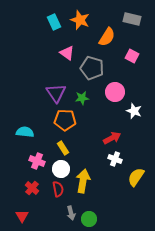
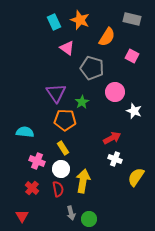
pink triangle: moved 5 px up
green star: moved 4 px down; rotated 24 degrees counterclockwise
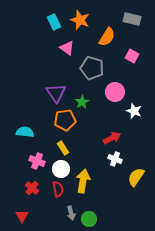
orange pentagon: rotated 10 degrees counterclockwise
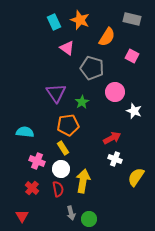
orange pentagon: moved 3 px right, 5 px down
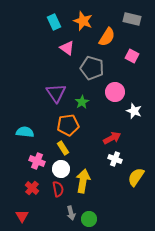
orange star: moved 3 px right, 1 px down
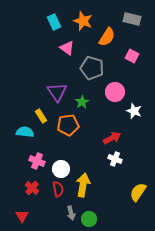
purple triangle: moved 1 px right, 1 px up
yellow rectangle: moved 22 px left, 32 px up
yellow semicircle: moved 2 px right, 15 px down
yellow arrow: moved 4 px down
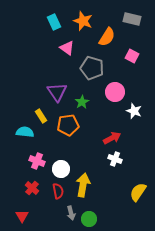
red semicircle: moved 2 px down
